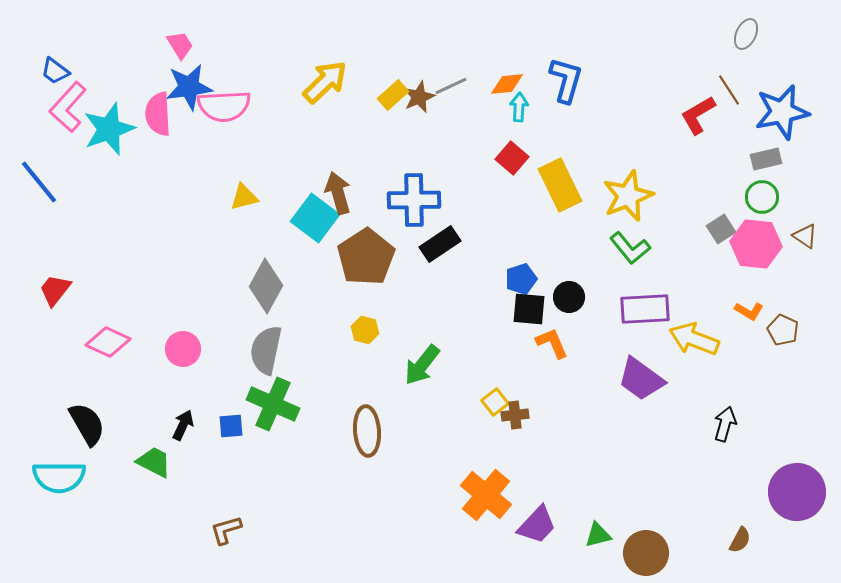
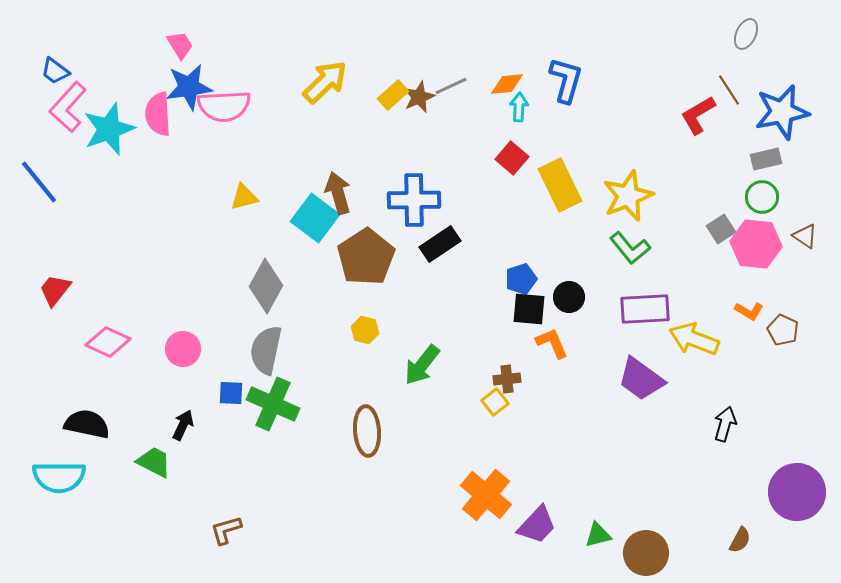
brown cross at (515, 415): moved 8 px left, 36 px up
black semicircle at (87, 424): rotated 48 degrees counterclockwise
blue square at (231, 426): moved 33 px up; rotated 8 degrees clockwise
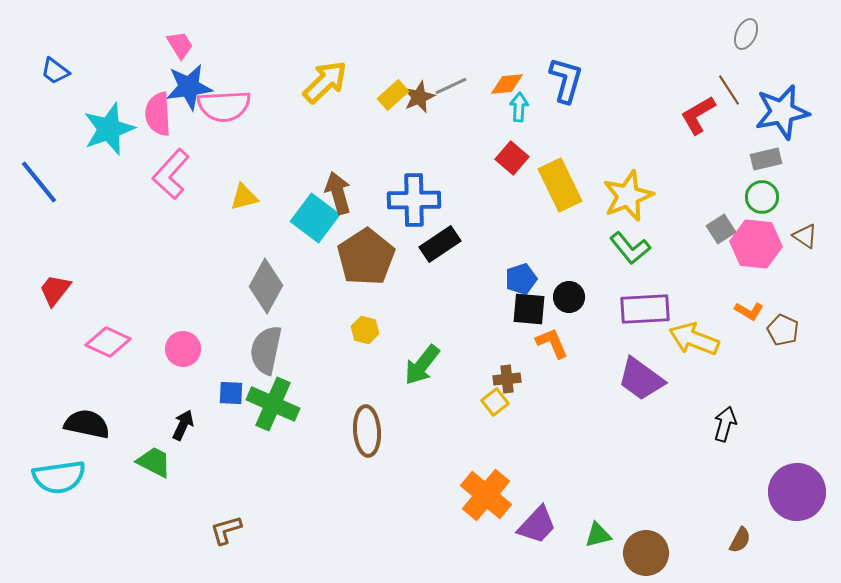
pink L-shape at (68, 107): moved 103 px right, 67 px down
cyan semicircle at (59, 477): rotated 8 degrees counterclockwise
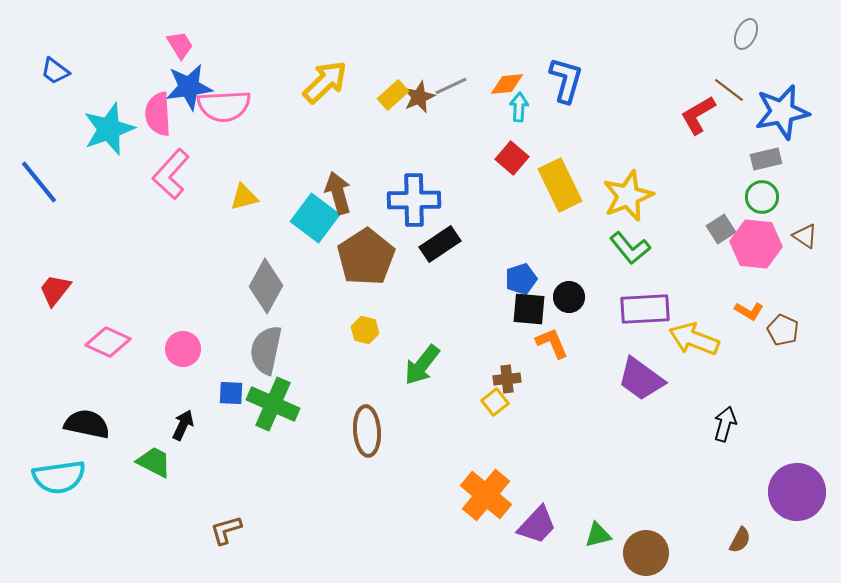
brown line at (729, 90): rotated 20 degrees counterclockwise
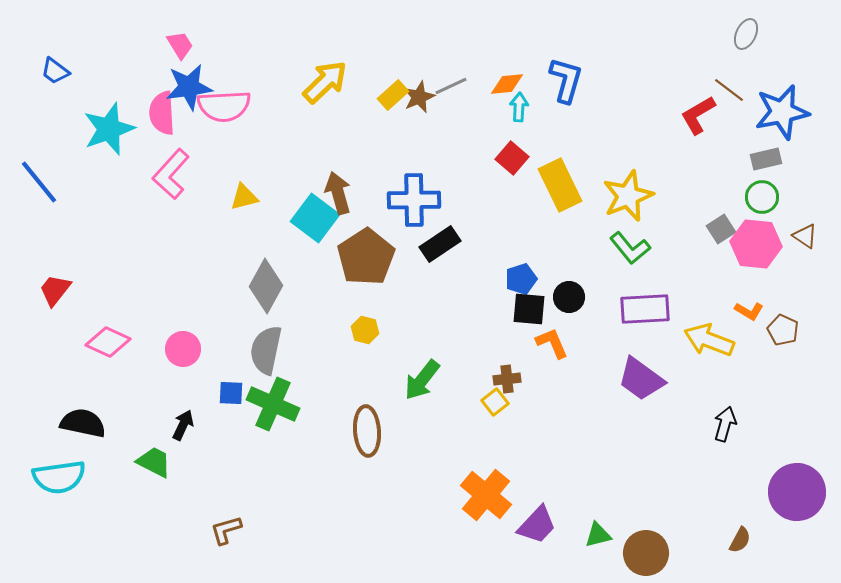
pink semicircle at (158, 114): moved 4 px right, 1 px up
yellow arrow at (694, 339): moved 15 px right, 1 px down
green arrow at (422, 365): moved 15 px down
black semicircle at (87, 424): moved 4 px left, 1 px up
